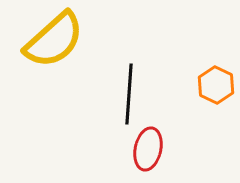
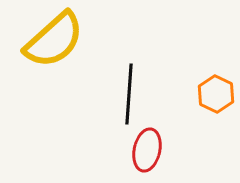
orange hexagon: moved 9 px down
red ellipse: moved 1 px left, 1 px down
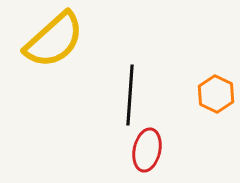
black line: moved 1 px right, 1 px down
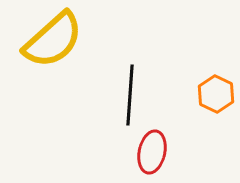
yellow semicircle: moved 1 px left
red ellipse: moved 5 px right, 2 px down
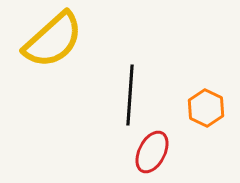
orange hexagon: moved 10 px left, 14 px down
red ellipse: rotated 15 degrees clockwise
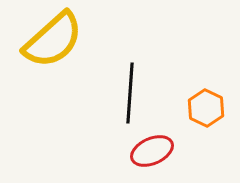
black line: moved 2 px up
red ellipse: moved 1 px up; rotated 39 degrees clockwise
